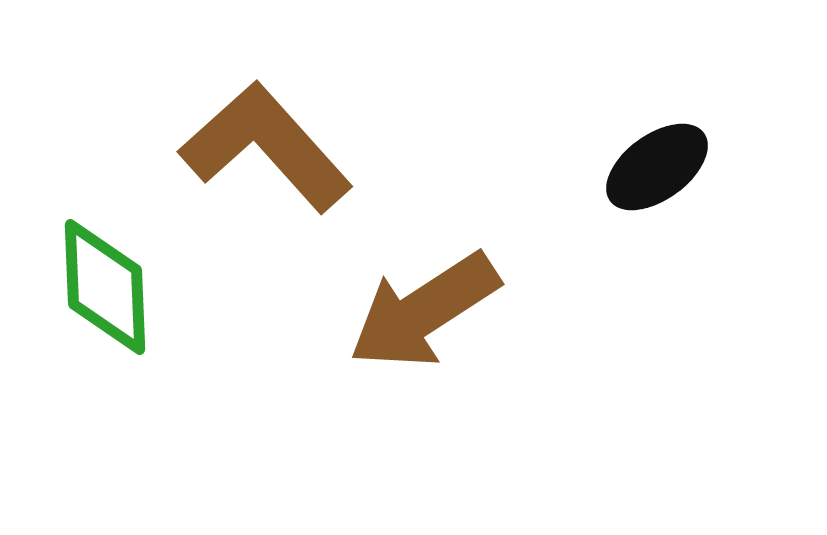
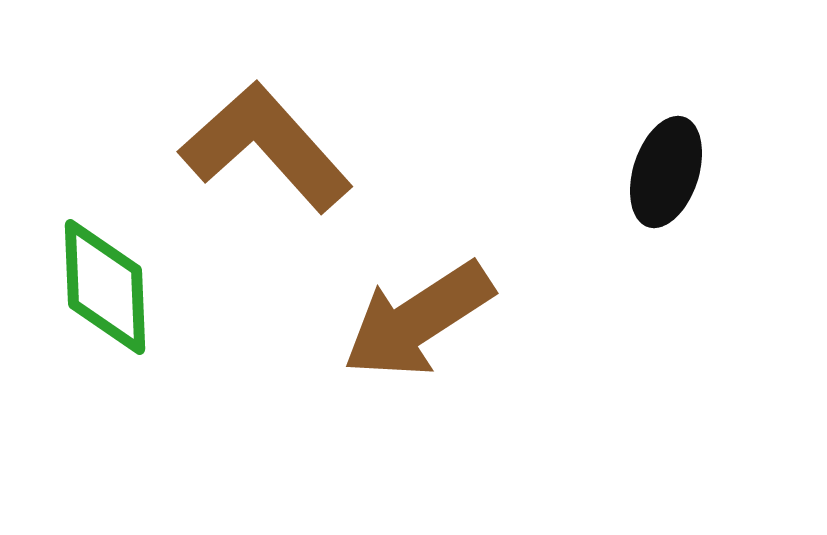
black ellipse: moved 9 px right, 5 px down; rotated 36 degrees counterclockwise
brown arrow: moved 6 px left, 9 px down
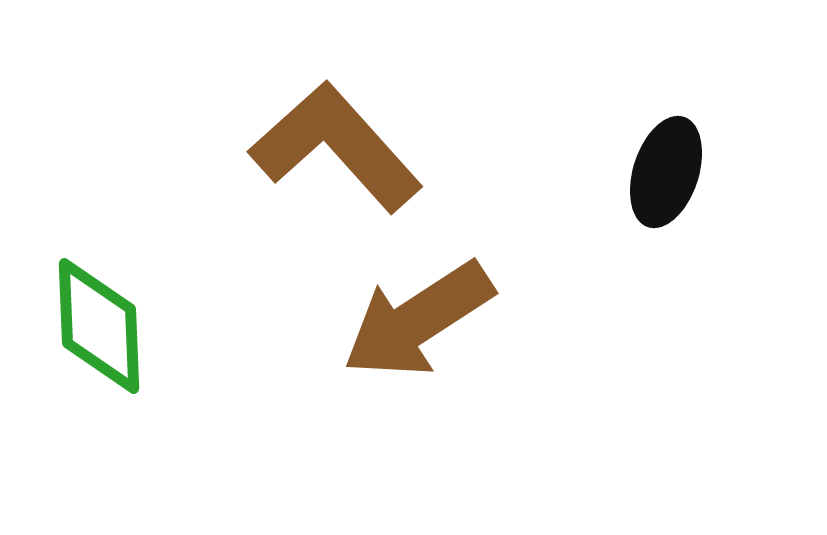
brown L-shape: moved 70 px right
green diamond: moved 6 px left, 39 px down
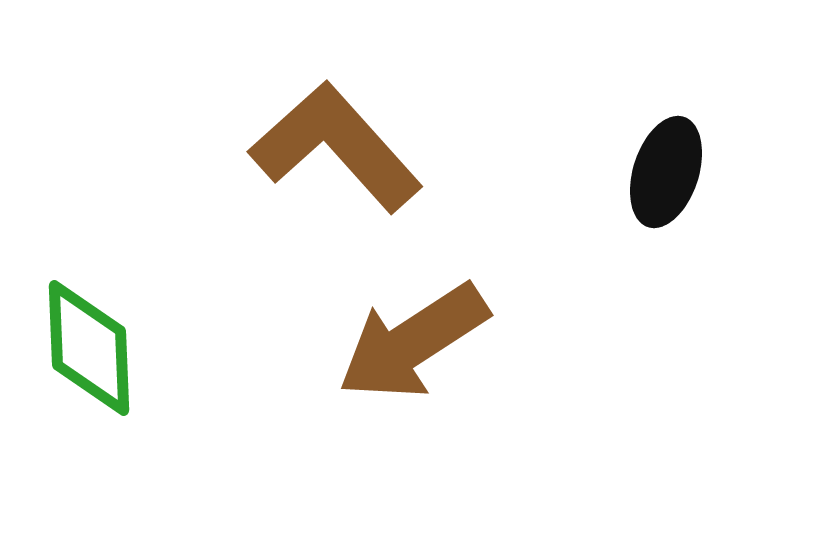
brown arrow: moved 5 px left, 22 px down
green diamond: moved 10 px left, 22 px down
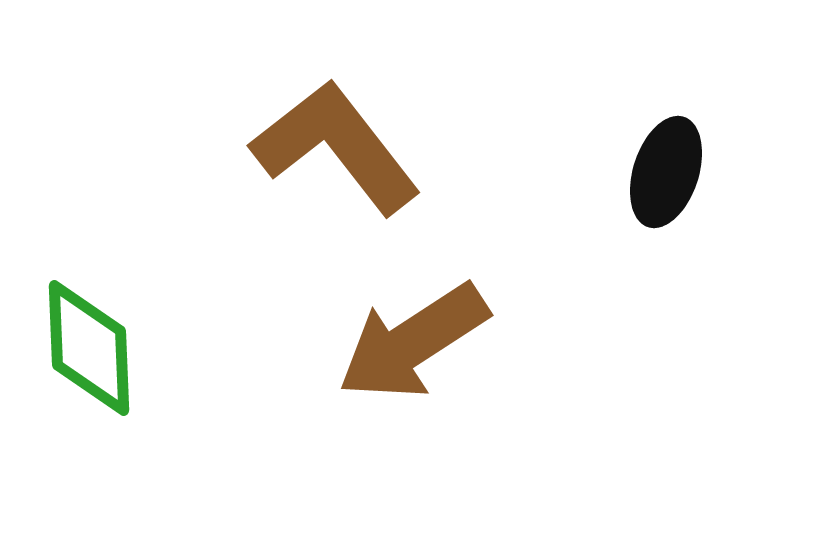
brown L-shape: rotated 4 degrees clockwise
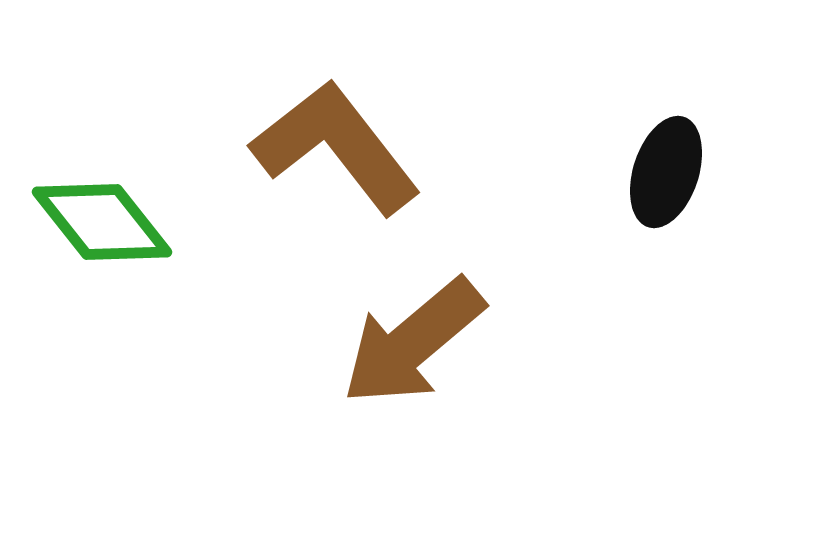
brown arrow: rotated 7 degrees counterclockwise
green diamond: moved 13 px right, 126 px up; rotated 36 degrees counterclockwise
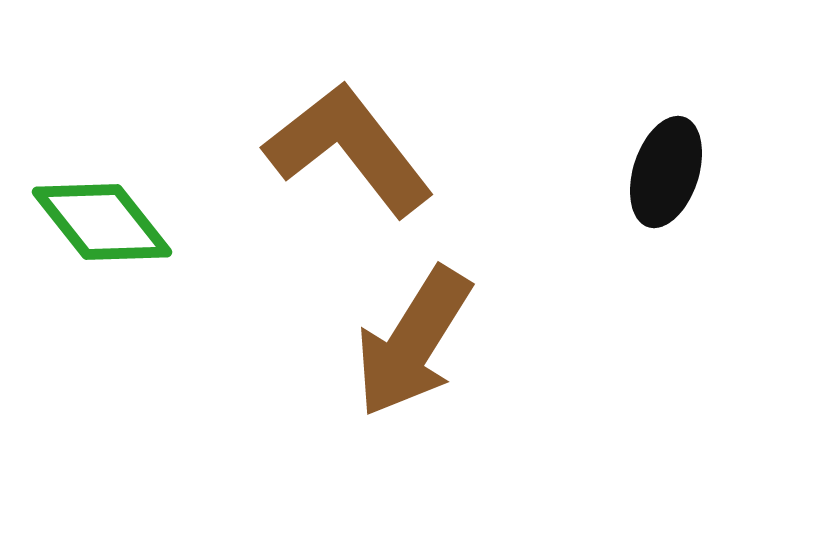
brown L-shape: moved 13 px right, 2 px down
brown arrow: rotated 18 degrees counterclockwise
